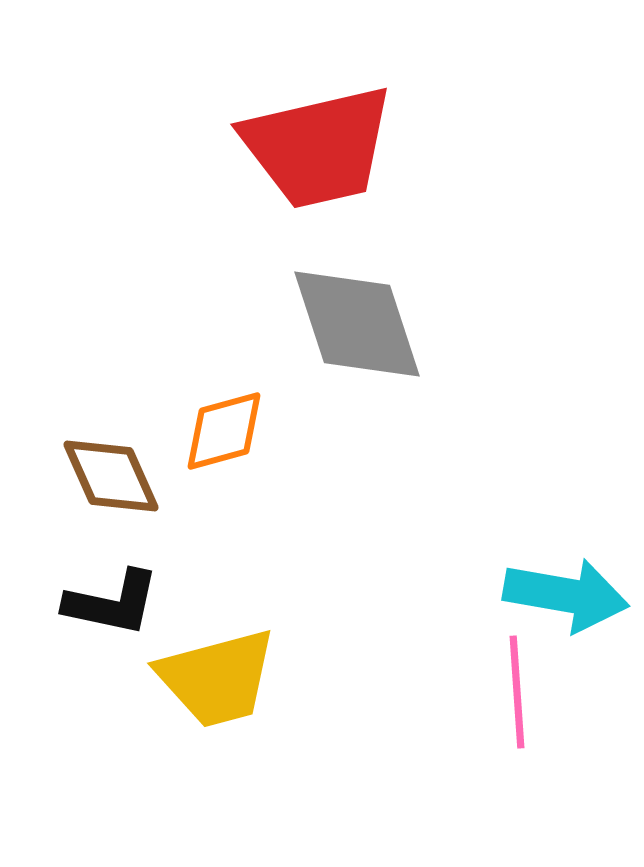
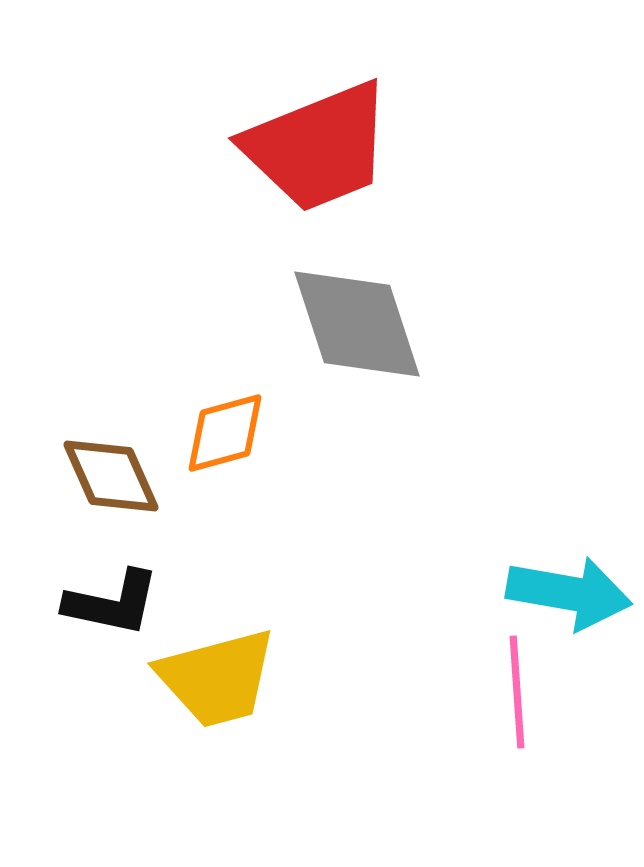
red trapezoid: rotated 9 degrees counterclockwise
orange diamond: moved 1 px right, 2 px down
cyan arrow: moved 3 px right, 2 px up
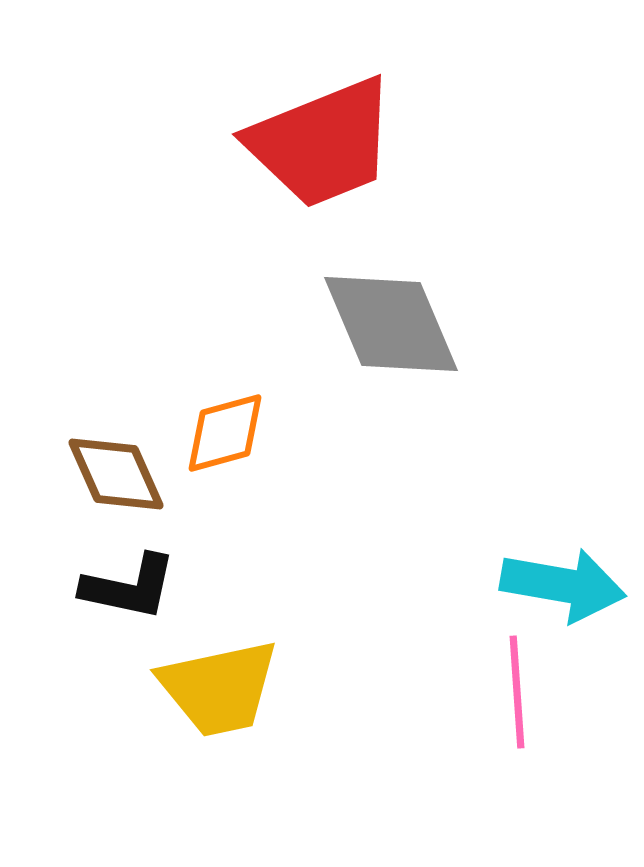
red trapezoid: moved 4 px right, 4 px up
gray diamond: moved 34 px right; rotated 5 degrees counterclockwise
brown diamond: moved 5 px right, 2 px up
cyan arrow: moved 6 px left, 8 px up
black L-shape: moved 17 px right, 16 px up
yellow trapezoid: moved 2 px right, 10 px down; rotated 3 degrees clockwise
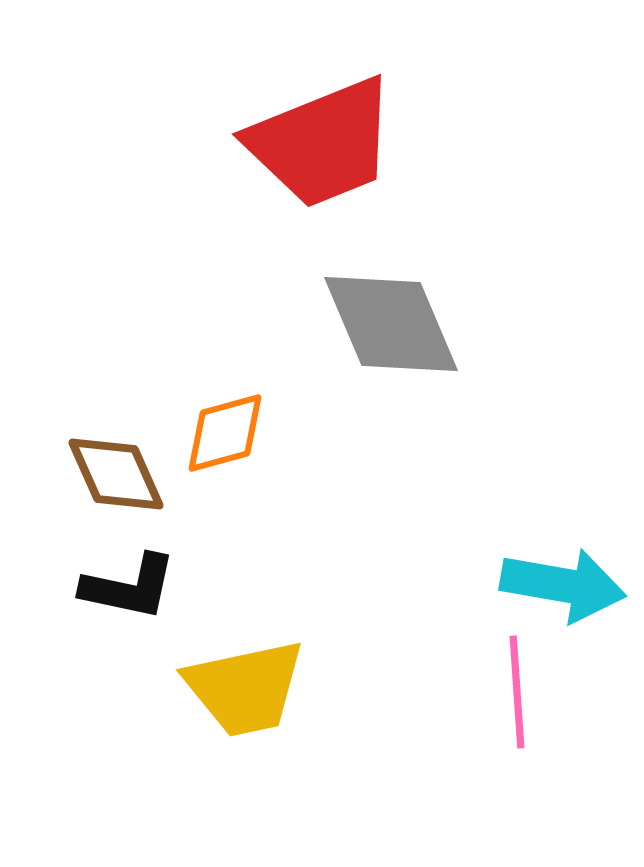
yellow trapezoid: moved 26 px right
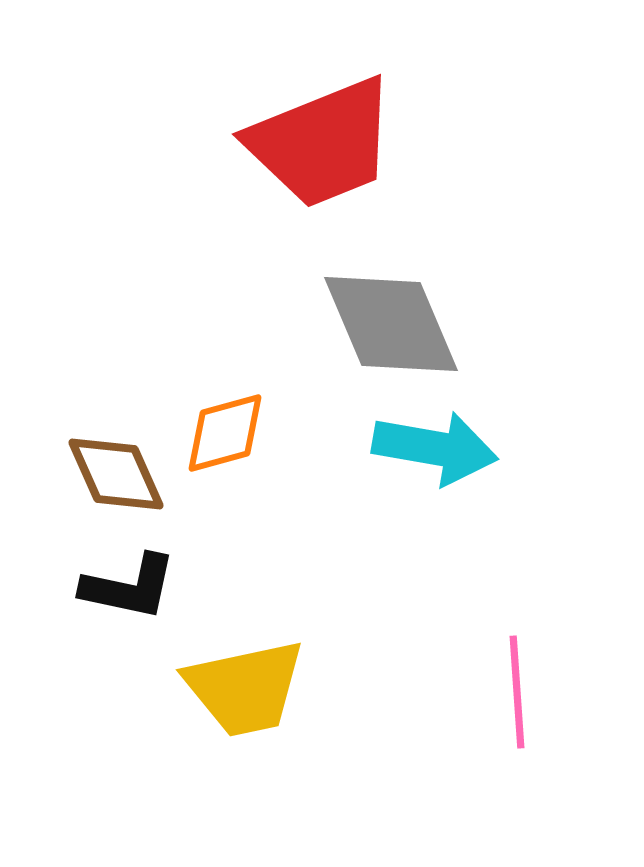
cyan arrow: moved 128 px left, 137 px up
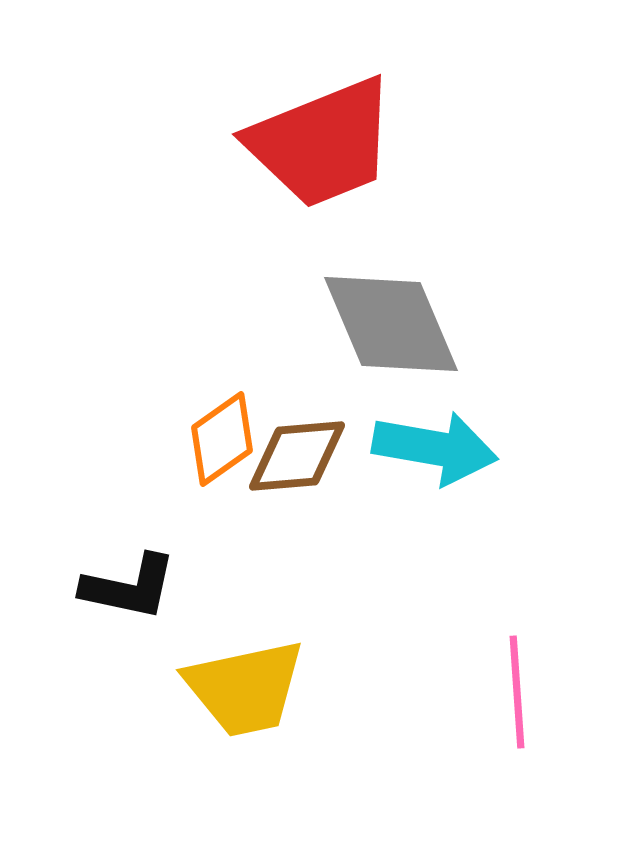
orange diamond: moved 3 px left, 6 px down; rotated 20 degrees counterclockwise
brown diamond: moved 181 px right, 18 px up; rotated 71 degrees counterclockwise
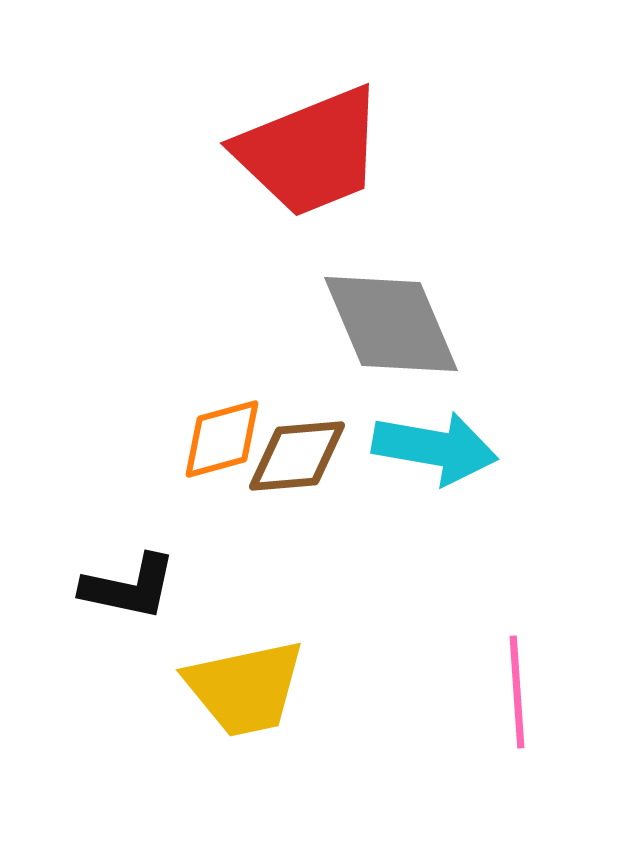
red trapezoid: moved 12 px left, 9 px down
orange diamond: rotated 20 degrees clockwise
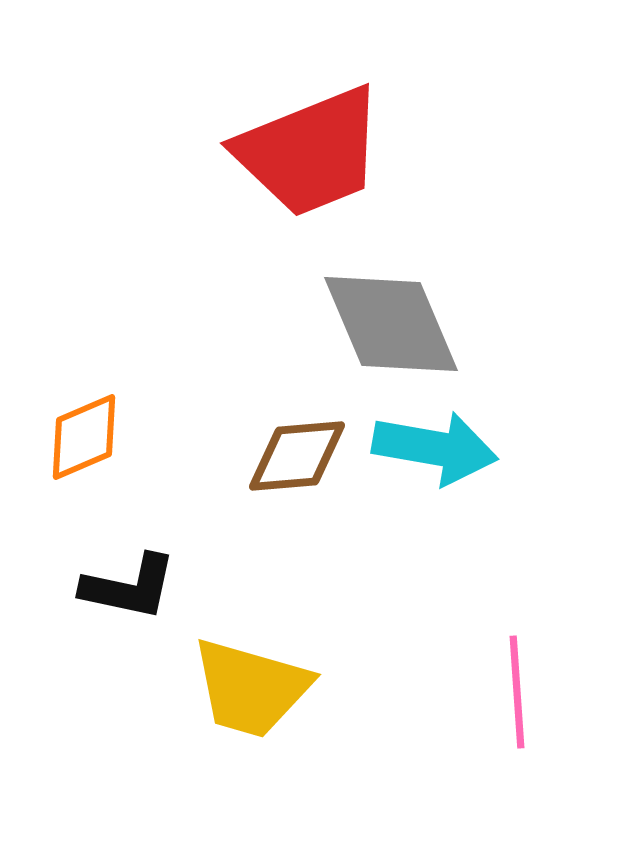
orange diamond: moved 138 px left, 2 px up; rotated 8 degrees counterclockwise
yellow trapezoid: moved 6 px right; rotated 28 degrees clockwise
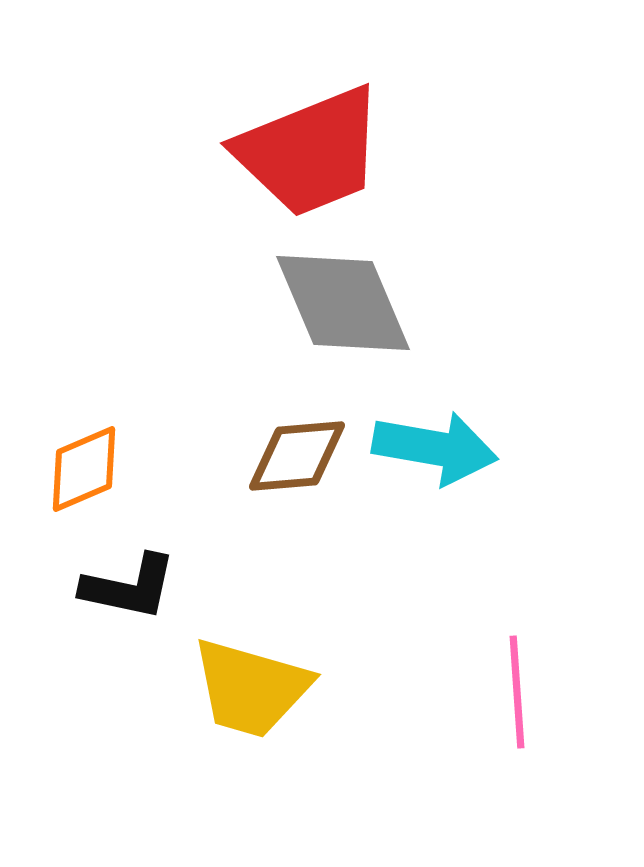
gray diamond: moved 48 px left, 21 px up
orange diamond: moved 32 px down
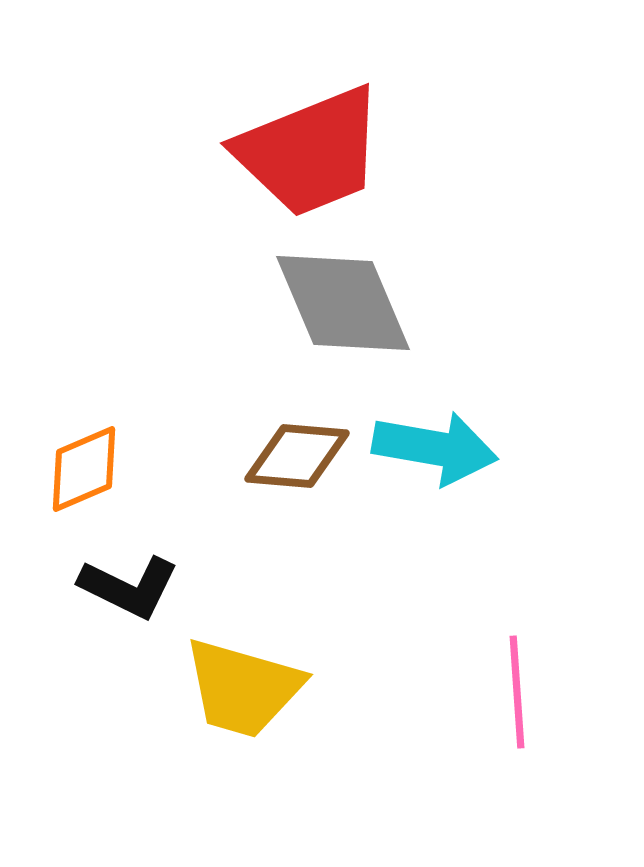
brown diamond: rotated 10 degrees clockwise
black L-shape: rotated 14 degrees clockwise
yellow trapezoid: moved 8 px left
